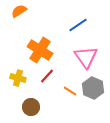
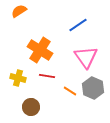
red line: rotated 56 degrees clockwise
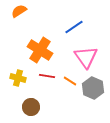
blue line: moved 4 px left, 2 px down
orange line: moved 10 px up
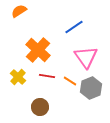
orange cross: moved 2 px left; rotated 10 degrees clockwise
yellow cross: moved 1 px up; rotated 28 degrees clockwise
gray hexagon: moved 2 px left; rotated 15 degrees clockwise
brown circle: moved 9 px right
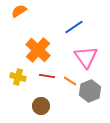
yellow cross: rotated 28 degrees counterclockwise
gray hexagon: moved 1 px left, 3 px down
brown circle: moved 1 px right, 1 px up
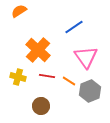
orange line: moved 1 px left
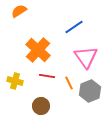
yellow cross: moved 3 px left, 4 px down
orange line: moved 2 px down; rotated 32 degrees clockwise
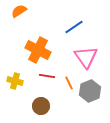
orange cross: rotated 15 degrees counterclockwise
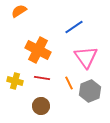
red line: moved 5 px left, 2 px down
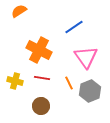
orange cross: moved 1 px right
